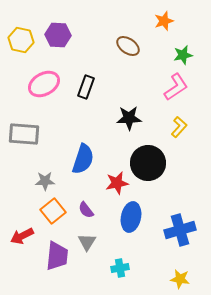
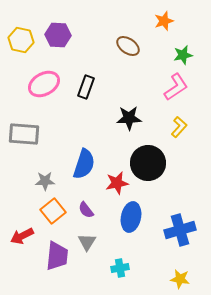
blue semicircle: moved 1 px right, 5 px down
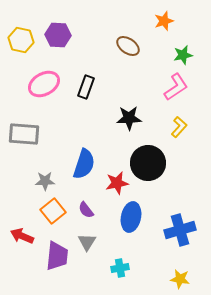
red arrow: rotated 50 degrees clockwise
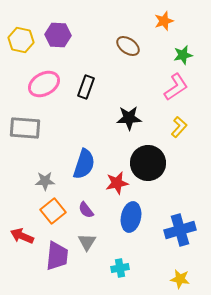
gray rectangle: moved 1 px right, 6 px up
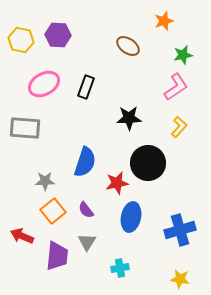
blue semicircle: moved 1 px right, 2 px up
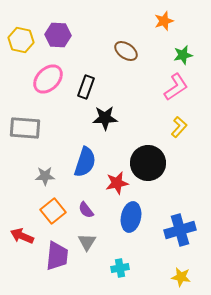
brown ellipse: moved 2 px left, 5 px down
pink ellipse: moved 4 px right, 5 px up; rotated 16 degrees counterclockwise
black star: moved 24 px left
gray star: moved 5 px up
yellow star: moved 1 px right, 2 px up
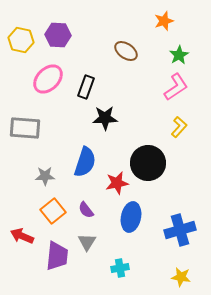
green star: moved 4 px left; rotated 18 degrees counterclockwise
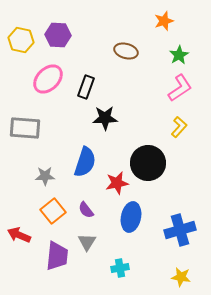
brown ellipse: rotated 20 degrees counterclockwise
pink L-shape: moved 4 px right, 1 px down
red arrow: moved 3 px left, 1 px up
